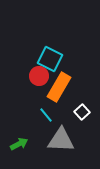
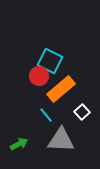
cyan square: moved 2 px down
orange rectangle: moved 2 px right, 2 px down; rotated 20 degrees clockwise
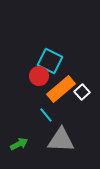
white square: moved 20 px up
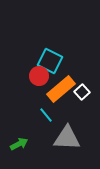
gray triangle: moved 6 px right, 2 px up
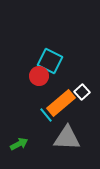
orange rectangle: moved 14 px down
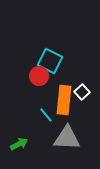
orange rectangle: moved 3 px right, 3 px up; rotated 44 degrees counterclockwise
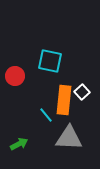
cyan square: rotated 15 degrees counterclockwise
red circle: moved 24 px left
gray triangle: moved 2 px right
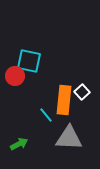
cyan square: moved 21 px left
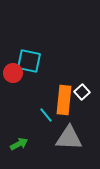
red circle: moved 2 px left, 3 px up
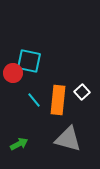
orange rectangle: moved 6 px left
cyan line: moved 12 px left, 15 px up
gray triangle: moved 1 px left, 1 px down; rotated 12 degrees clockwise
